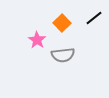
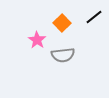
black line: moved 1 px up
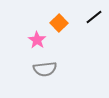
orange square: moved 3 px left
gray semicircle: moved 18 px left, 14 px down
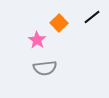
black line: moved 2 px left
gray semicircle: moved 1 px up
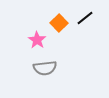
black line: moved 7 px left, 1 px down
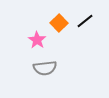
black line: moved 3 px down
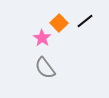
pink star: moved 5 px right, 2 px up
gray semicircle: rotated 60 degrees clockwise
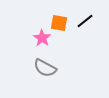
orange square: rotated 36 degrees counterclockwise
gray semicircle: rotated 25 degrees counterclockwise
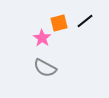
orange square: rotated 24 degrees counterclockwise
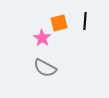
black line: rotated 48 degrees counterclockwise
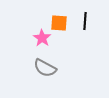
orange square: rotated 18 degrees clockwise
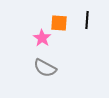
black line: moved 2 px right, 1 px up
